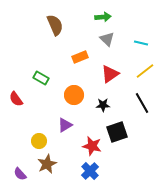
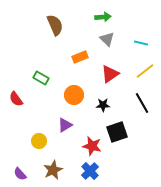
brown star: moved 6 px right, 6 px down
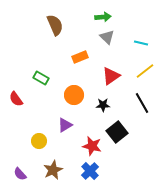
gray triangle: moved 2 px up
red triangle: moved 1 px right, 2 px down
black square: rotated 20 degrees counterclockwise
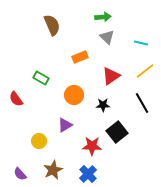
brown semicircle: moved 3 px left
red star: rotated 12 degrees counterclockwise
blue cross: moved 2 px left, 3 px down
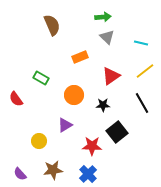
brown star: rotated 18 degrees clockwise
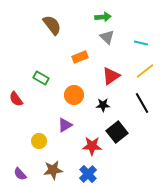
brown semicircle: rotated 15 degrees counterclockwise
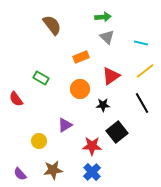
orange rectangle: moved 1 px right
orange circle: moved 6 px right, 6 px up
blue cross: moved 4 px right, 2 px up
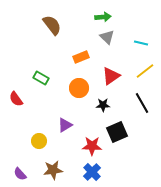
orange circle: moved 1 px left, 1 px up
black square: rotated 15 degrees clockwise
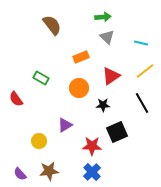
brown star: moved 4 px left, 1 px down
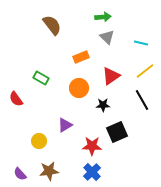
black line: moved 3 px up
